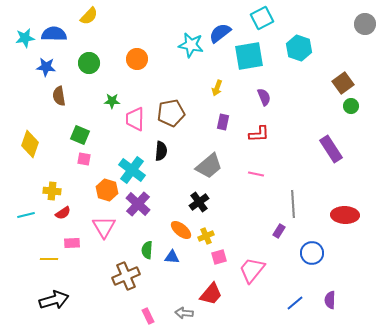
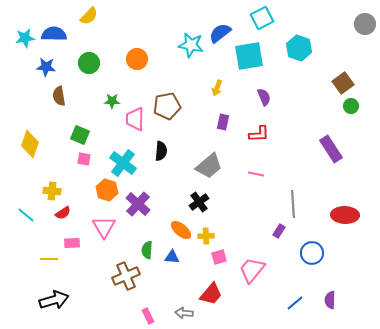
brown pentagon at (171, 113): moved 4 px left, 7 px up
cyan cross at (132, 170): moved 9 px left, 7 px up
cyan line at (26, 215): rotated 54 degrees clockwise
yellow cross at (206, 236): rotated 21 degrees clockwise
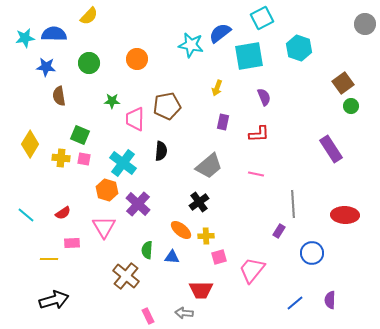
yellow diamond at (30, 144): rotated 12 degrees clockwise
yellow cross at (52, 191): moved 9 px right, 33 px up
brown cross at (126, 276): rotated 28 degrees counterclockwise
red trapezoid at (211, 294): moved 10 px left, 4 px up; rotated 50 degrees clockwise
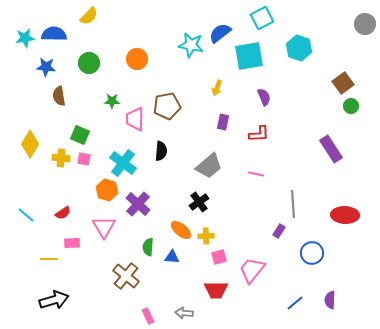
green semicircle at (147, 250): moved 1 px right, 3 px up
red trapezoid at (201, 290): moved 15 px right
